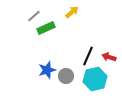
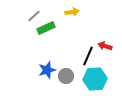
yellow arrow: rotated 32 degrees clockwise
red arrow: moved 4 px left, 11 px up
cyan hexagon: rotated 10 degrees clockwise
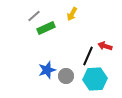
yellow arrow: moved 2 px down; rotated 128 degrees clockwise
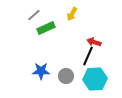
gray line: moved 1 px up
red arrow: moved 11 px left, 4 px up
blue star: moved 6 px left, 1 px down; rotated 18 degrees clockwise
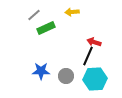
yellow arrow: moved 2 px up; rotated 56 degrees clockwise
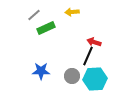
gray circle: moved 6 px right
